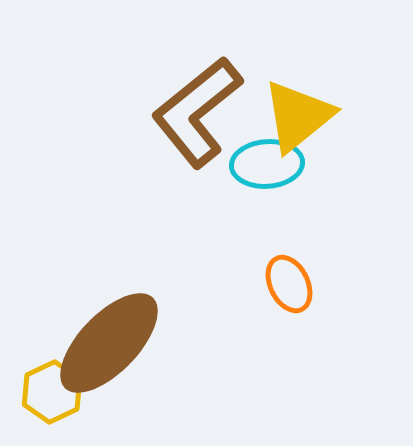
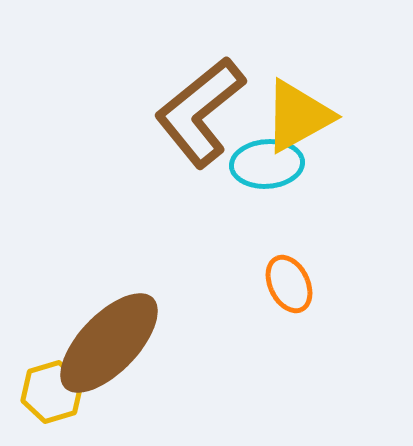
brown L-shape: moved 3 px right
yellow triangle: rotated 10 degrees clockwise
yellow hexagon: rotated 8 degrees clockwise
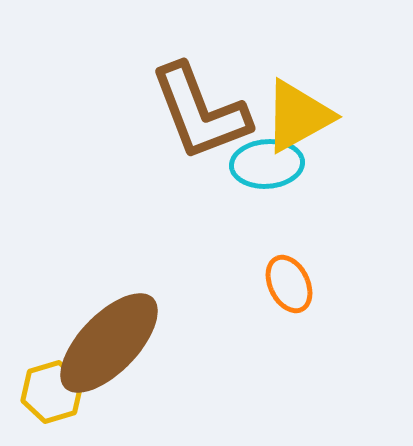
brown L-shape: rotated 72 degrees counterclockwise
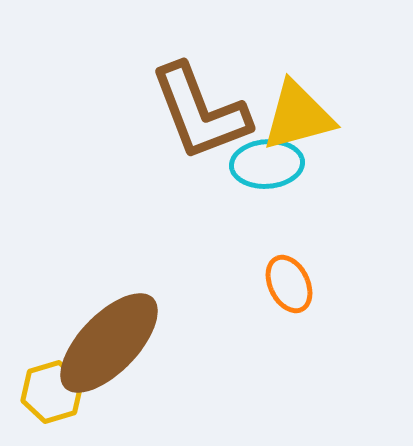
yellow triangle: rotated 14 degrees clockwise
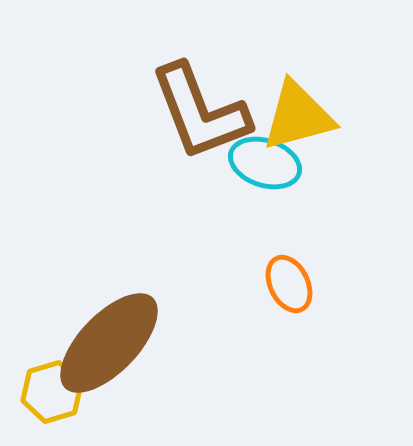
cyan ellipse: moved 2 px left, 1 px up; rotated 22 degrees clockwise
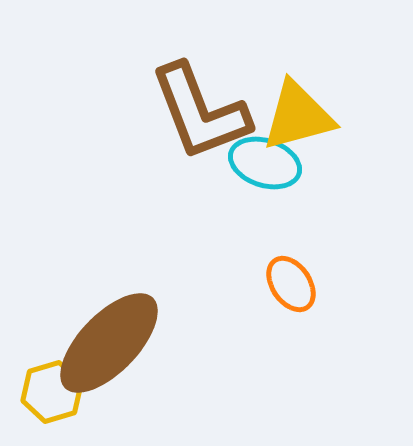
orange ellipse: moved 2 px right; rotated 8 degrees counterclockwise
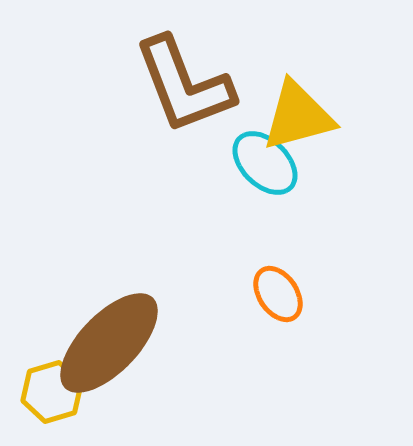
brown L-shape: moved 16 px left, 27 px up
cyan ellipse: rotated 26 degrees clockwise
orange ellipse: moved 13 px left, 10 px down
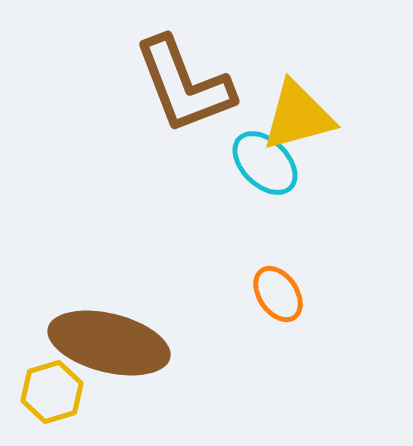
brown ellipse: rotated 60 degrees clockwise
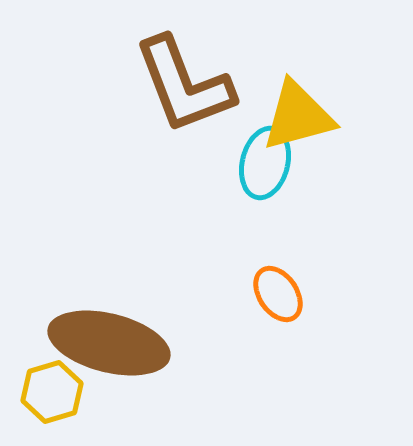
cyan ellipse: rotated 60 degrees clockwise
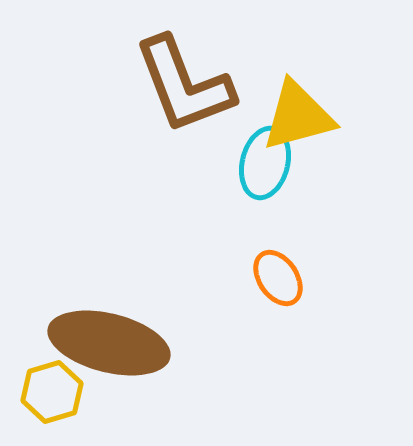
orange ellipse: moved 16 px up
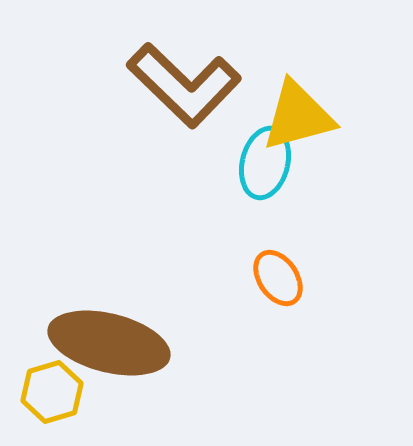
brown L-shape: rotated 25 degrees counterclockwise
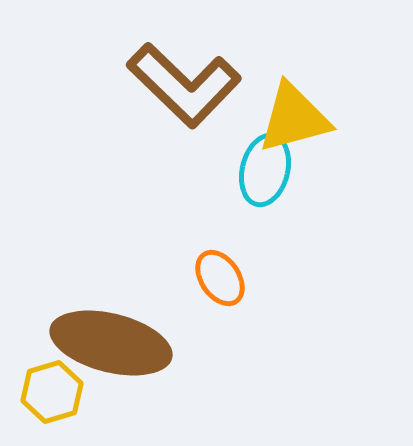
yellow triangle: moved 4 px left, 2 px down
cyan ellipse: moved 7 px down
orange ellipse: moved 58 px left
brown ellipse: moved 2 px right
